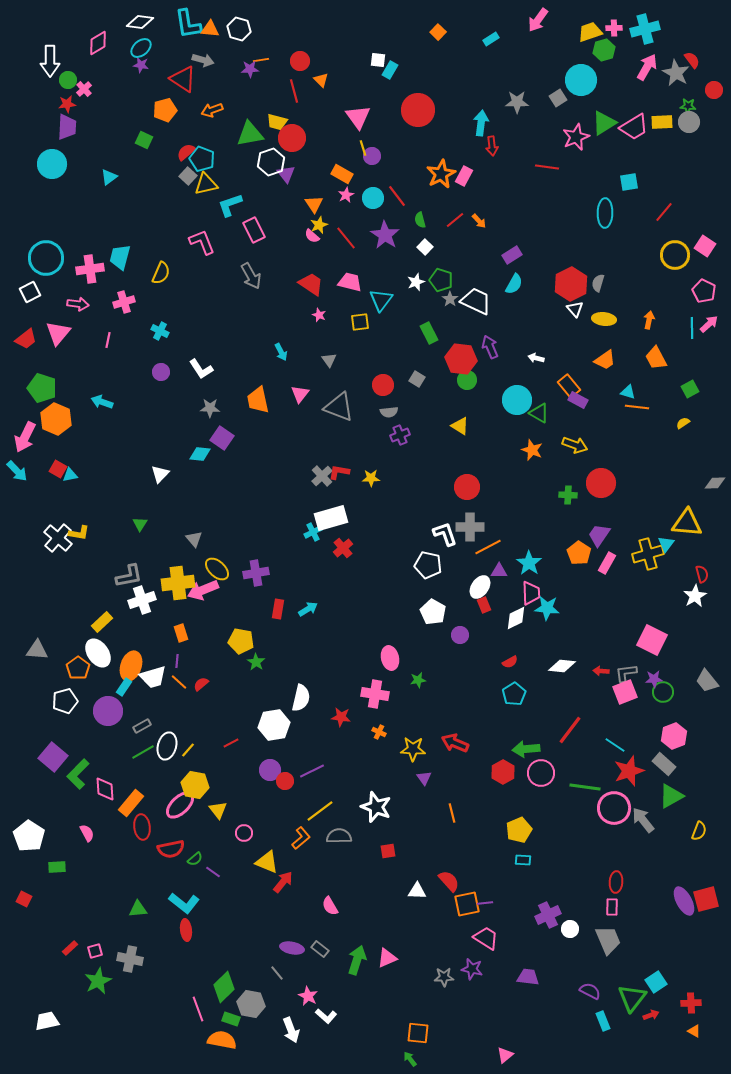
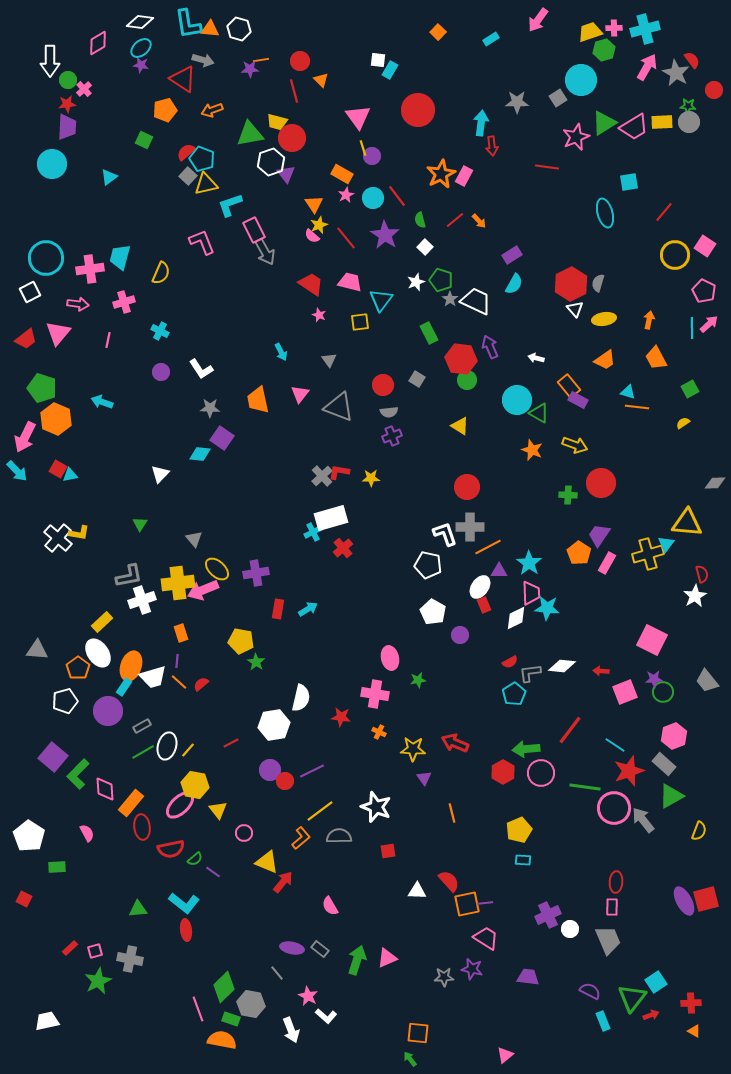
cyan ellipse at (605, 213): rotated 16 degrees counterclockwise
gray arrow at (251, 276): moved 14 px right, 24 px up
yellow ellipse at (604, 319): rotated 15 degrees counterclockwise
purple cross at (400, 435): moved 8 px left, 1 px down
gray L-shape at (626, 673): moved 96 px left
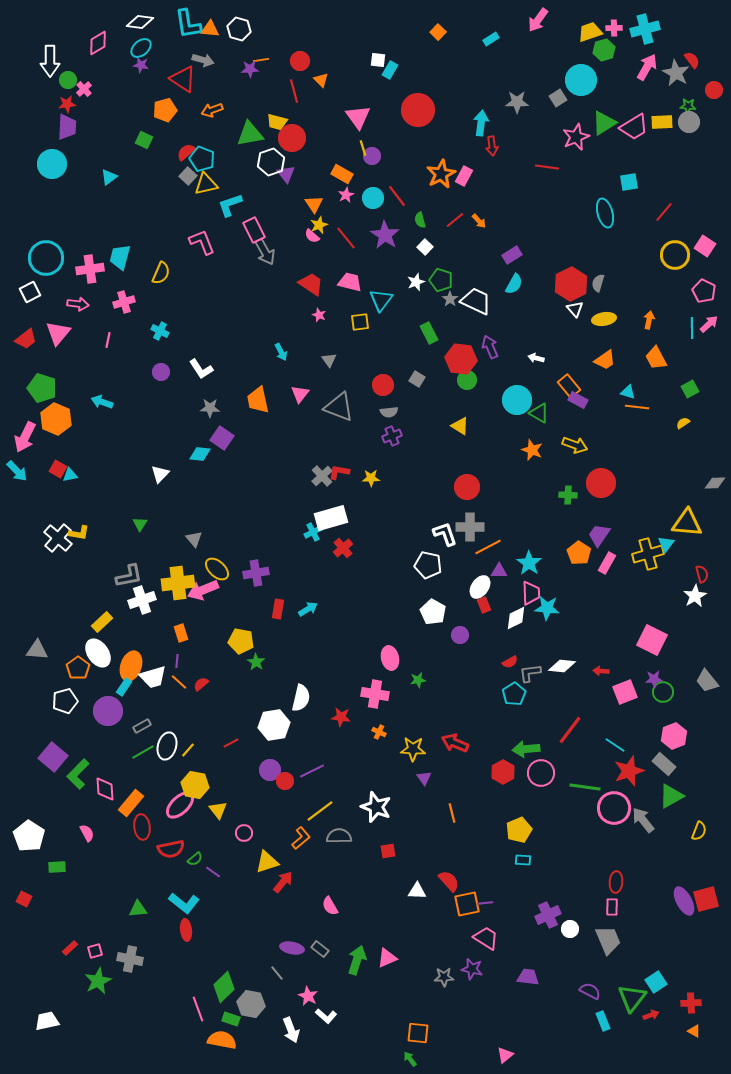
yellow triangle at (267, 862): rotated 40 degrees counterclockwise
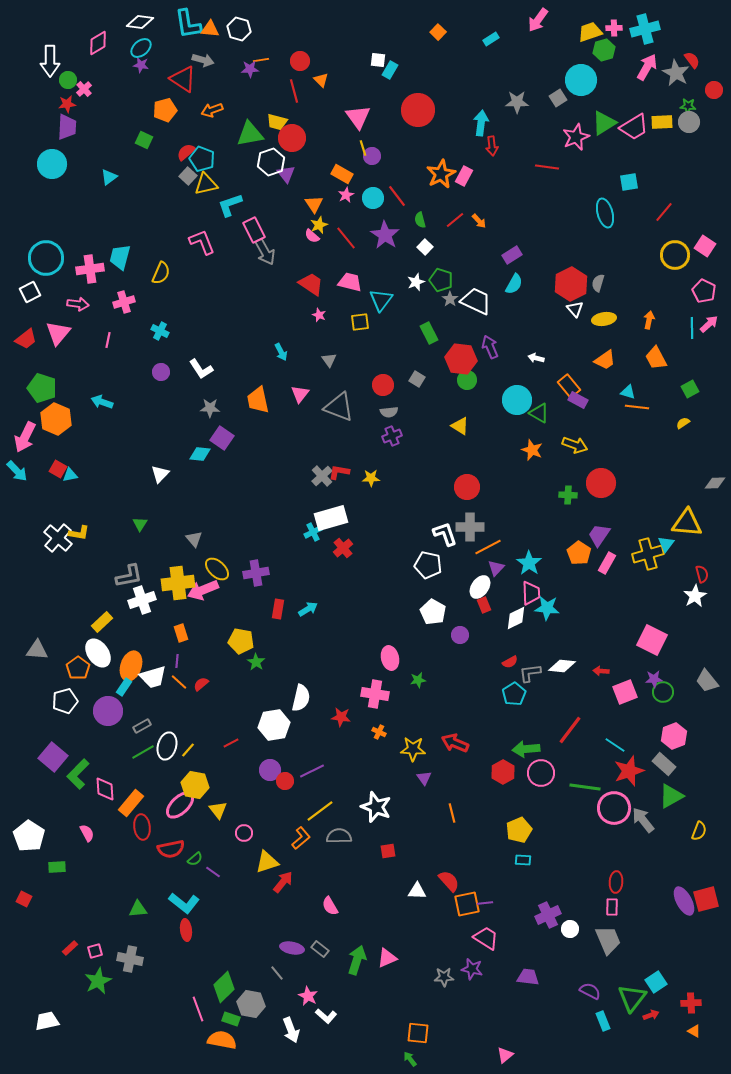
purple triangle at (499, 571): moved 3 px left, 3 px up; rotated 48 degrees counterclockwise
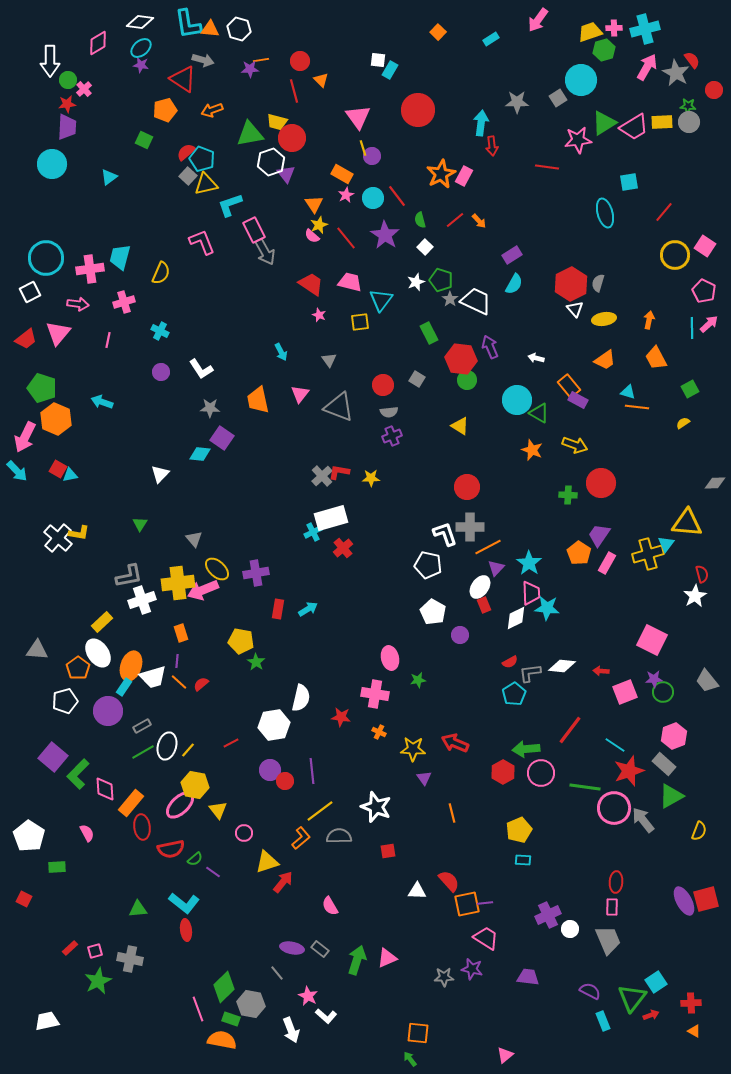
pink star at (576, 137): moved 2 px right, 3 px down; rotated 16 degrees clockwise
purple line at (312, 771): rotated 70 degrees counterclockwise
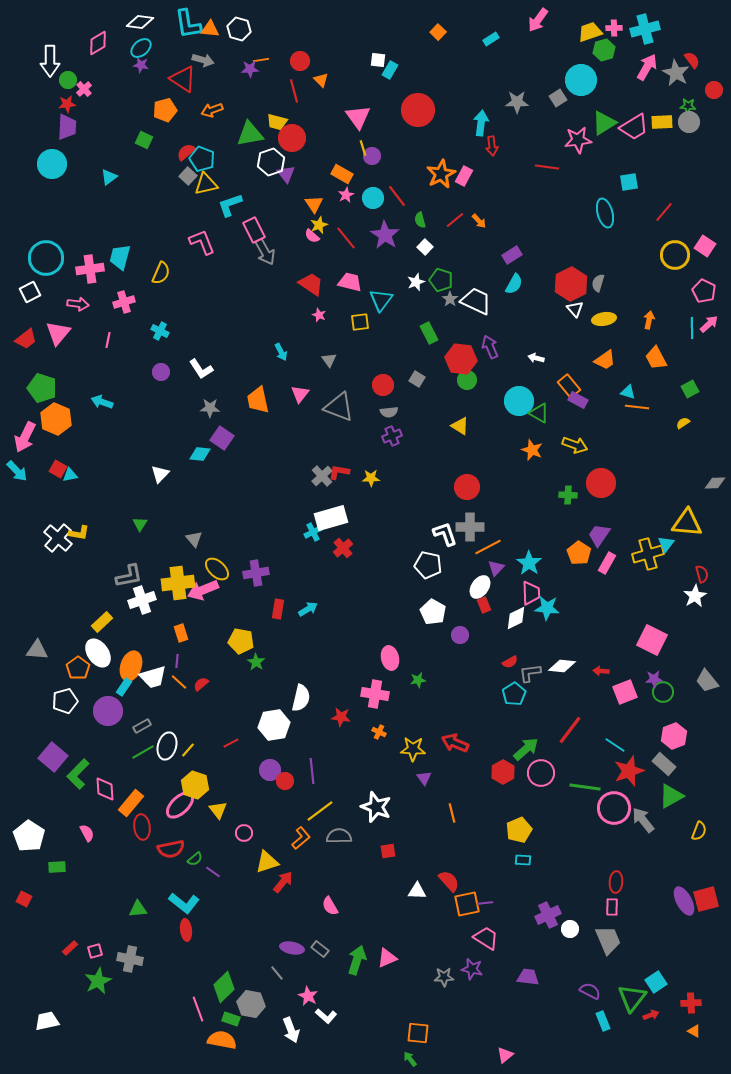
cyan circle at (517, 400): moved 2 px right, 1 px down
green arrow at (526, 749): rotated 144 degrees clockwise
yellow hexagon at (195, 785): rotated 8 degrees clockwise
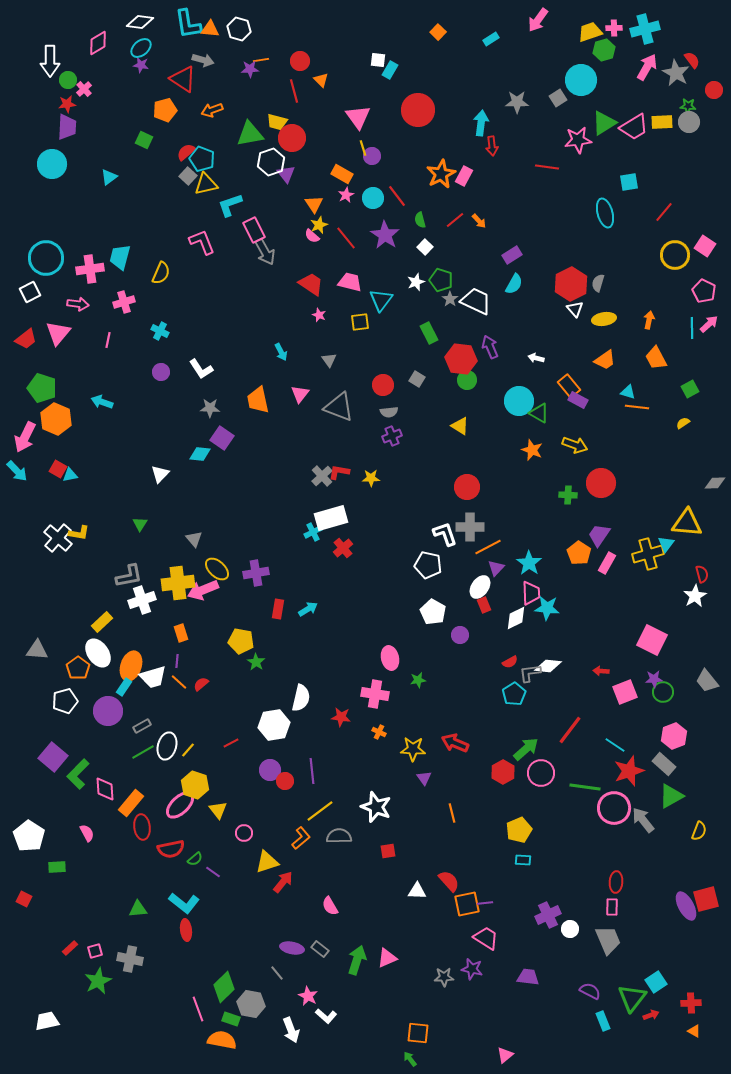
white diamond at (562, 666): moved 14 px left
purple ellipse at (684, 901): moved 2 px right, 5 px down
